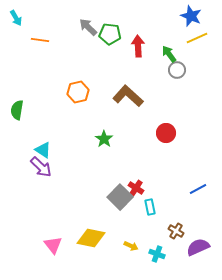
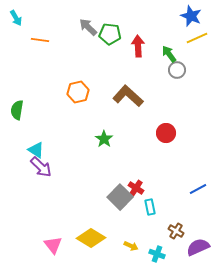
cyan triangle: moved 7 px left
yellow diamond: rotated 20 degrees clockwise
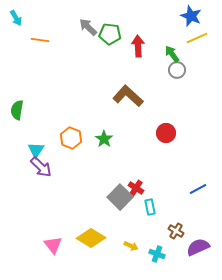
green arrow: moved 3 px right
orange hexagon: moved 7 px left, 46 px down; rotated 25 degrees counterclockwise
cyan triangle: rotated 30 degrees clockwise
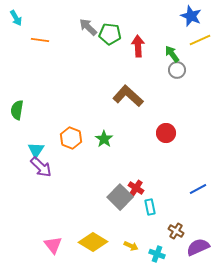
yellow line: moved 3 px right, 2 px down
yellow diamond: moved 2 px right, 4 px down
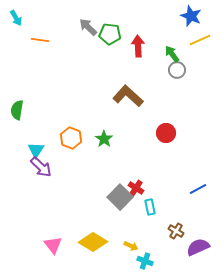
cyan cross: moved 12 px left, 7 px down
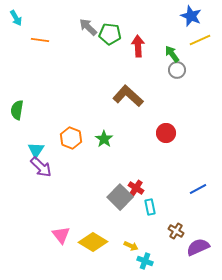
pink triangle: moved 8 px right, 10 px up
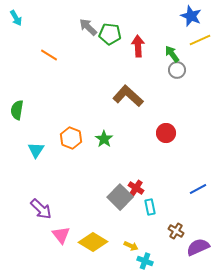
orange line: moved 9 px right, 15 px down; rotated 24 degrees clockwise
purple arrow: moved 42 px down
